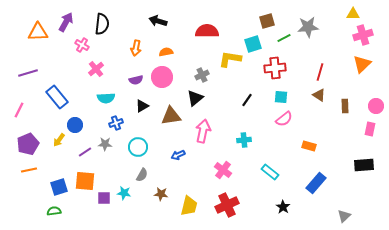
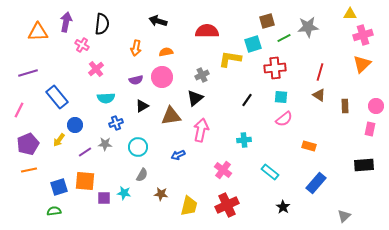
yellow triangle at (353, 14): moved 3 px left
purple arrow at (66, 22): rotated 18 degrees counterclockwise
pink arrow at (203, 131): moved 2 px left, 1 px up
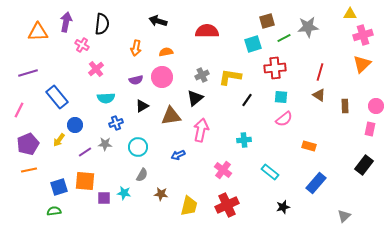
yellow L-shape at (230, 59): moved 18 px down
black rectangle at (364, 165): rotated 48 degrees counterclockwise
black star at (283, 207): rotated 24 degrees clockwise
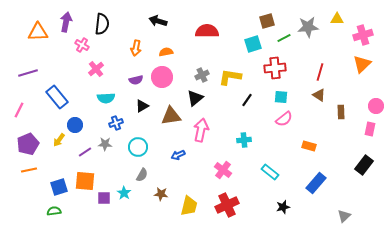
yellow triangle at (350, 14): moved 13 px left, 5 px down
brown rectangle at (345, 106): moved 4 px left, 6 px down
cyan star at (124, 193): rotated 24 degrees clockwise
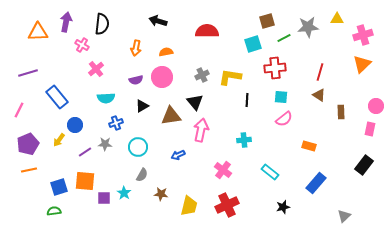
black triangle at (195, 98): moved 4 px down; rotated 30 degrees counterclockwise
black line at (247, 100): rotated 32 degrees counterclockwise
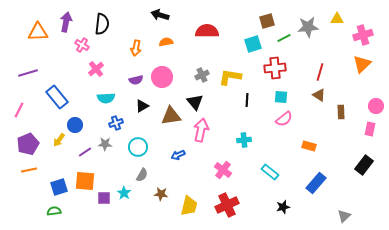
black arrow at (158, 21): moved 2 px right, 6 px up
orange semicircle at (166, 52): moved 10 px up
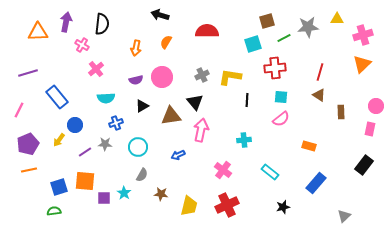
orange semicircle at (166, 42): rotated 48 degrees counterclockwise
pink semicircle at (284, 119): moved 3 px left
